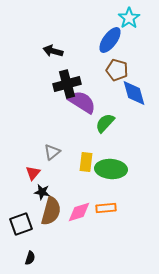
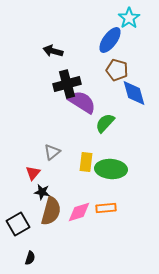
black square: moved 3 px left; rotated 10 degrees counterclockwise
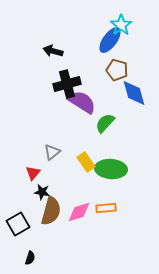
cyan star: moved 8 px left, 7 px down
yellow rectangle: rotated 42 degrees counterclockwise
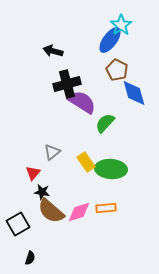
brown pentagon: rotated 10 degrees clockwise
brown semicircle: rotated 116 degrees clockwise
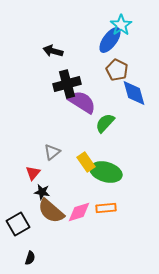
green ellipse: moved 5 px left, 3 px down; rotated 12 degrees clockwise
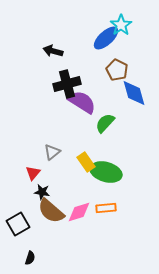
blue ellipse: moved 4 px left, 2 px up; rotated 12 degrees clockwise
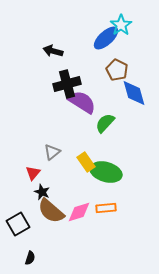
black star: rotated 14 degrees clockwise
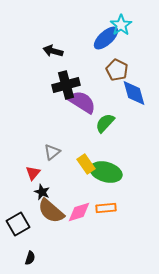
black cross: moved 1 px left, 1 px down
yellow rectangle: moved 2 px down
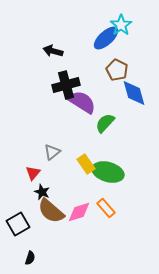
green ellipse: moved 2 px right
orange rectangle: rotated 54 degrees clockwise
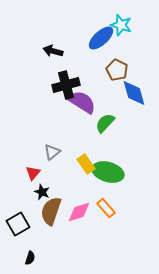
cyan star: rotated 20 degrees counterclockwise
blue ellipse: moved 5 px left
brown semicircle: rotated 68 degrees clockwise
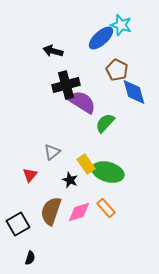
blue diamond: moved 1 px up
red triangle: moved 3 px left, 2 px down
black star: moved 28 px right, 12 px up
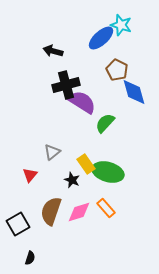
black star: moved 2 px right
